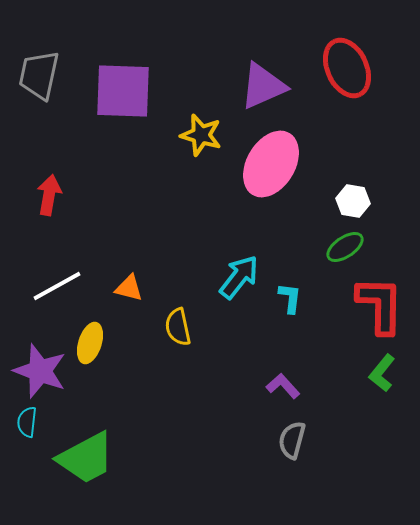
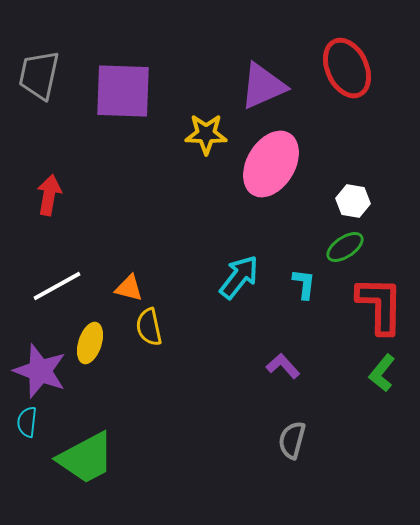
yellow star: moved 5 px right, 1 px up; rotated 15 degrees counterclockwise
cyan L-shape: moved 14 px right, 14 px up
yellow semicircle: moved 29 px left
purple L-shape: moved 20 px up
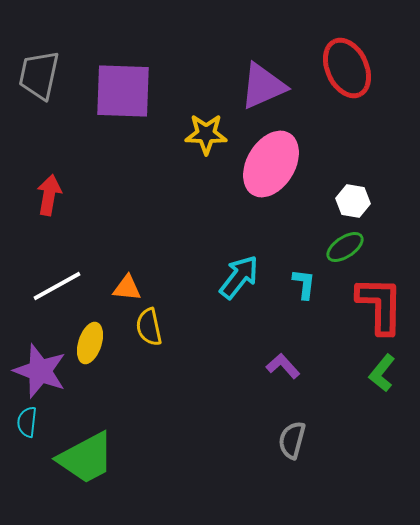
orange triangle: moved 2 px left; rotated 8 degrees counterclockwise
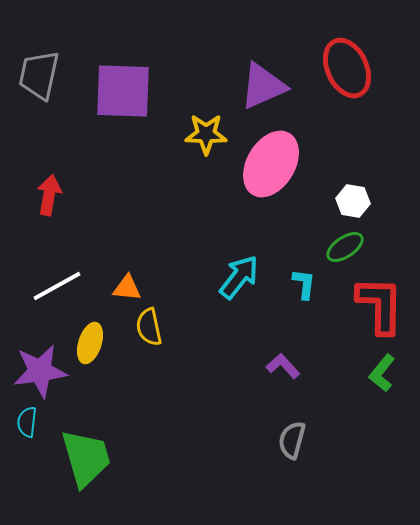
purple star: rotated 28 degrees counterclockwise
green trapezoid: rotated 78 degrees counterclockwise
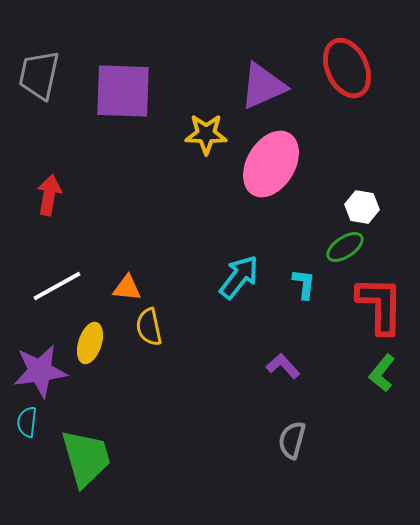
white hexagon: moved 9 px right, 6 px down
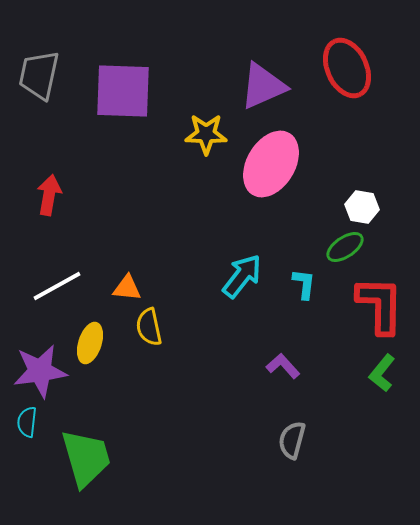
cyan arrow: moved 3 px right, 1 px up
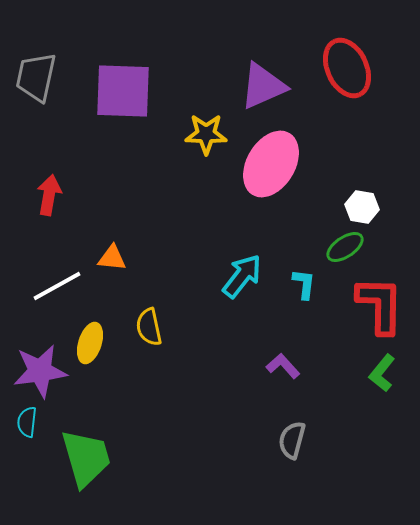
gray trapezoid: moved 3 px left, 2 px down
orange triangle: moved 15 px left, 30 px up
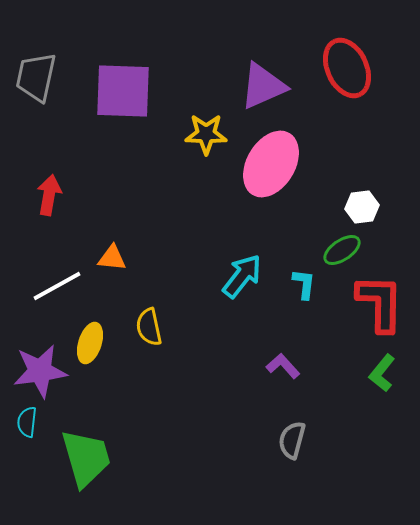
white hexagon: rotated 16 degrees counterclockwise
green ellipse: moved 3 px left, 3 px down
red L-shape: moved 2 px up
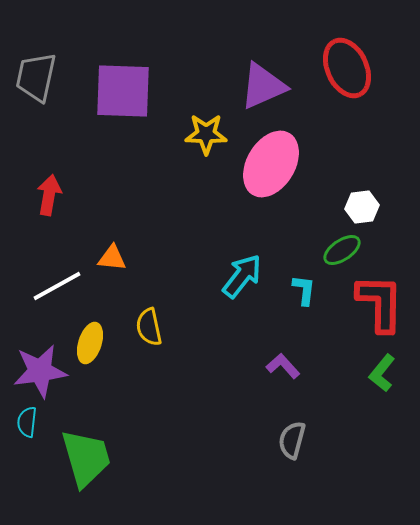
cyan L-shape: moved 6 px down
